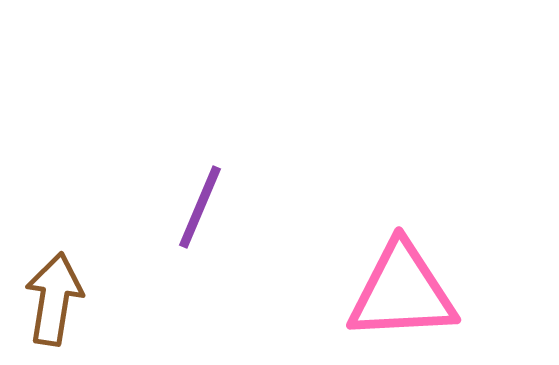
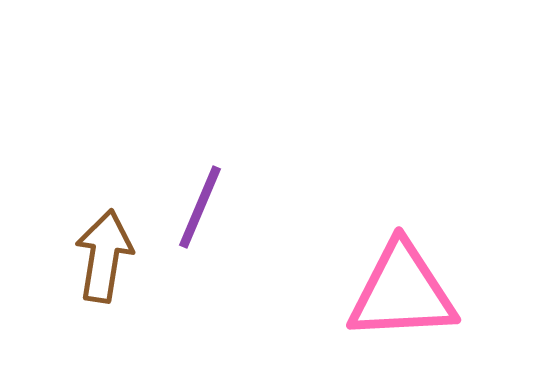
brown arrow: moved 50 px right, 43 px up
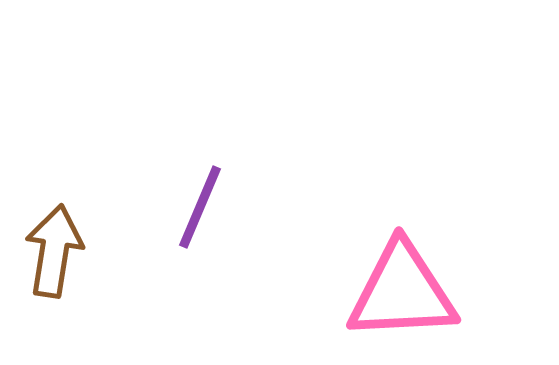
brown arrow: moved 50 px left, 5 px up
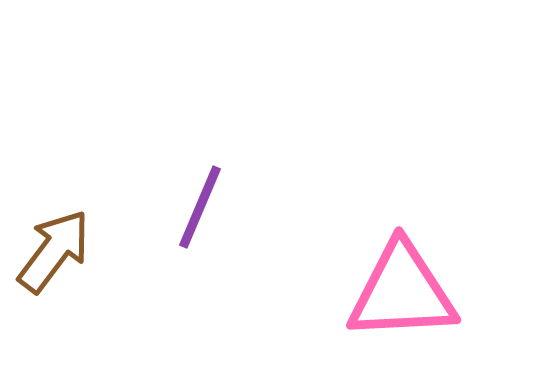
brown arrow: rotated 28 degrees clockwise
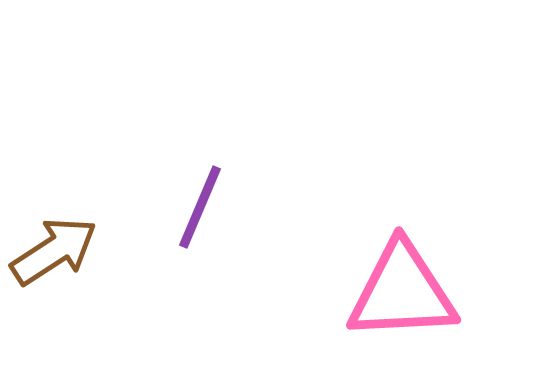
brown arrow: rotated 20 degrees clockwise
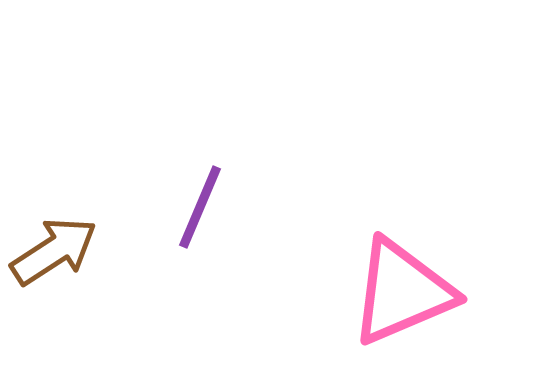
pink triangle: rotated 20 degrees counterclockwise
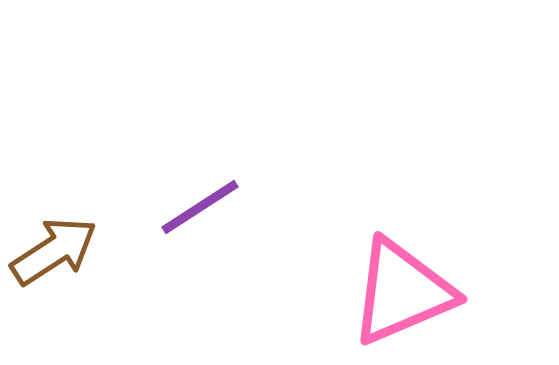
purple line: rotated 34 degrees clockwise
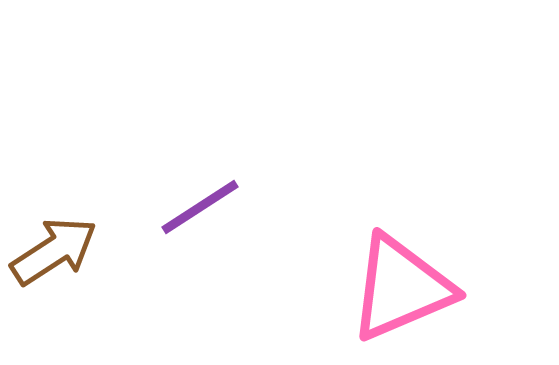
pink triangle: moved 1 px left, 4 px up
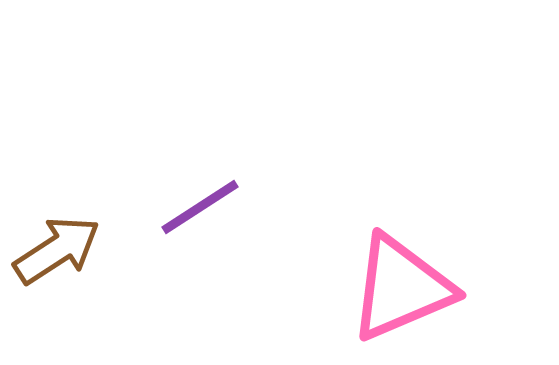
brown arrow: moved 3 px right, 1 px up
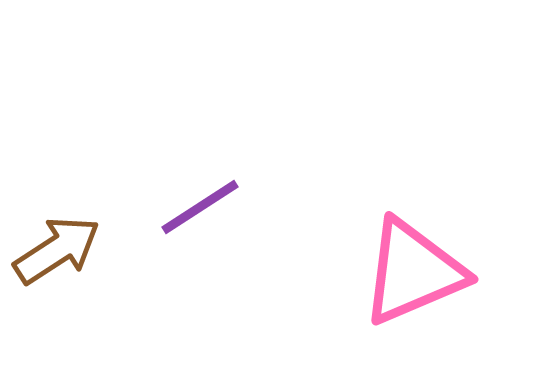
pink triangle: moved 12 px right, 16 px up
